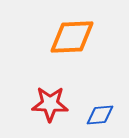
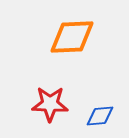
blue diamond: moved 1 px down
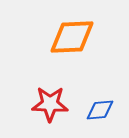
blue diamond: moved 6 px up
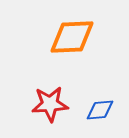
red star: rotated 6 degrees counterclockwise
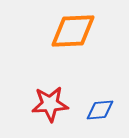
orange diamond: moved 1 px right, 6 px up
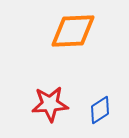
blue diamond: rotated 28 degrees counterclockwise
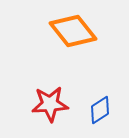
orange diamond: rotated 54 degrees clockwise
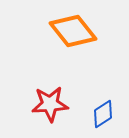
blue diamond: moved 3 px right, 4 px down
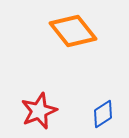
red star: moved 11 px left, 7 px down; rotated 18 degrees counterclockwise
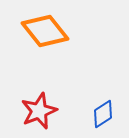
orange diamond: moved 28 px left
